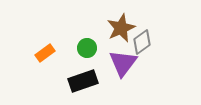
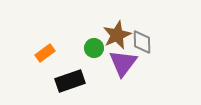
brown star: moved 4 px left, 7 px down
gray diamond: rotated 55 degrees counterclockwise
green circle: moved 7 px right
black rectangle: moved 13 px left
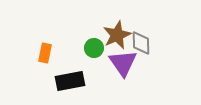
gray diamond: moved 1 px left, 1 px down
orange rectangle: rotated 42 degrees counterclockwise
purple triangle: rotated 12 degrees counterclockwise
black rectangle: rotated 8 degrees clockwise
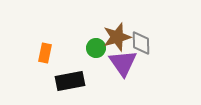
brown star: moved 2 px down; rotated 8 degrees clockwise
green circle: moved 2 px right
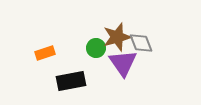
gray diamond: rotated 20 degrees counterclockwise
orange rectangle: rotated 60 degrees clockwise
black rectangle: moved 1 px right
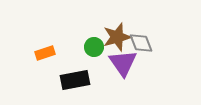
green circle: moved 2 px left, 1 px up
black rectangle: moved 4 px right, 1 px up
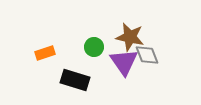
brown star: moved 13 px right; rotated 28 degrees clockwise
gray diamond: moved 6 px right, 12 px down
purple triangle: moved 1 px right, 1 px up
black rectangle: rotated 28 degrees clockwise
